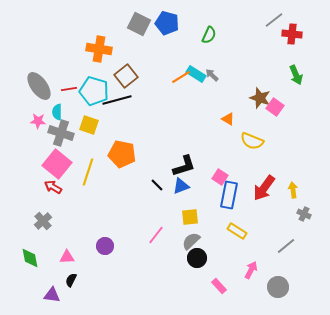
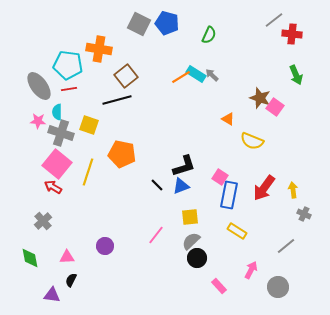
cyan pentagon at (94, 91): moved 26 px left, 26 px up; rotated 8 degrees counterclockwise
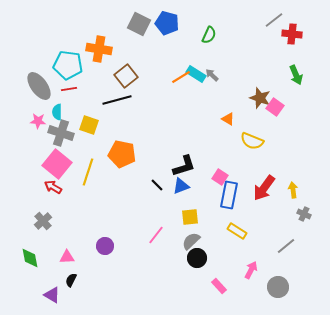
purple triangle at (52, 295): rotated 24 degrees clockwise
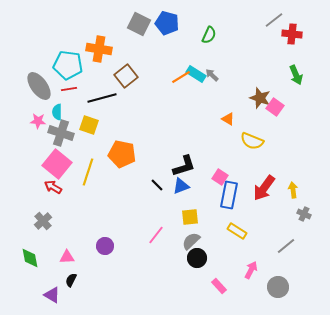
black line at (117, 100): moved 15 px left, 2 px up
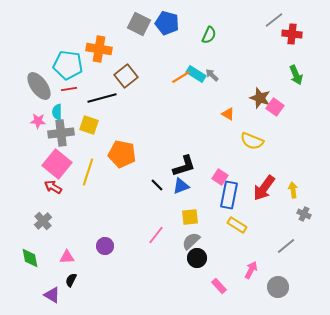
orange triangle at (228, 119): moved 5 px up
gray cross at (61, 133): rotated 25 degrees counterclockwise
yellow rectangle at (237, 231): moved 6 px up
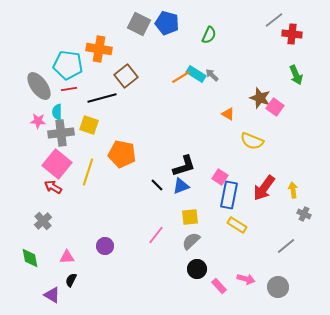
black circle at (197, 258): moved 11 px down
pink arrow at (251, 270): moved 5 px left, 9 px down; rotated 78 degrees clockwise
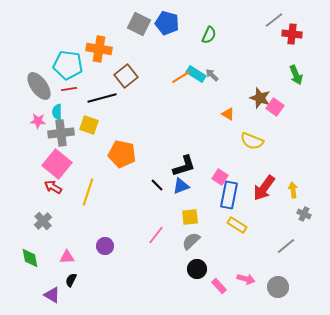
yellow line at (88, 172): moved 20 px down
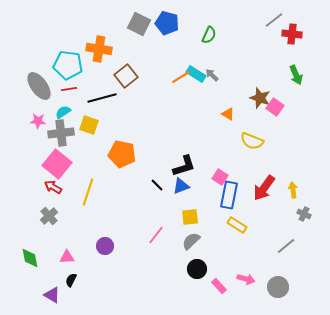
cyan semicircle at (57, 112): moved 6 px right; rotated 56 degrees clockwise
gray cross at (43, 221): moved 6 px right, 5 px up
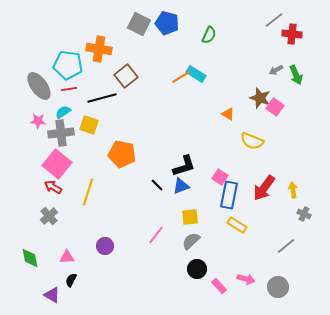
gray arrow at (212, 75): moved 64 px right, 5 px up; rotated 72 degrees counterclockwise
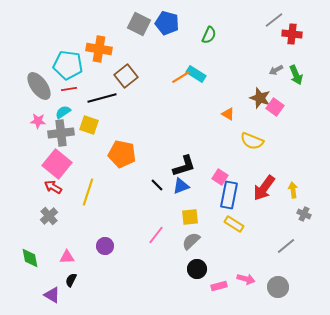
yellow rectangle at (237, 225): moved 3 px left, 1 px up
pink rectangle at (219, 286): rotated 63 degrees counterclockwise
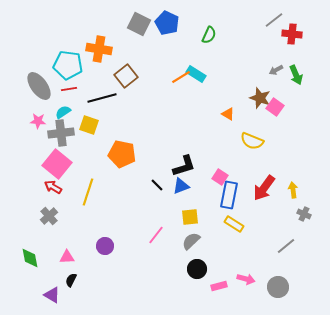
blue pentagon at (167, 23): rotated 10 degrees clockwise
